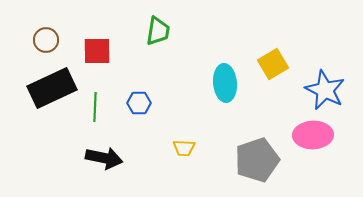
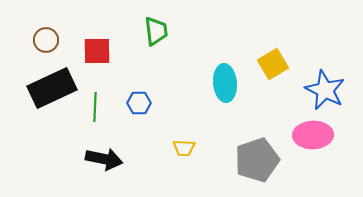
green trapezoid: moved 2 px left; rotated 16 degrees counterclockwise
black arrow: moved 1 px down
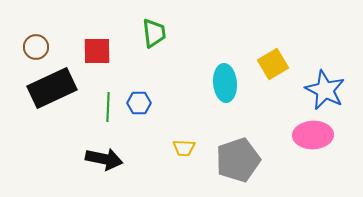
green trapezoid: moved 2 px left, 2 px down
brown circle: moved 10 px left, 7 px down
green line: moved 13 px right
gray pentagon: moved 19 px left
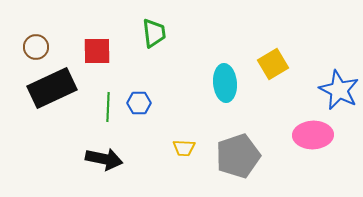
blue star: moved 14 px right
gray pentagon: moved 4 px up
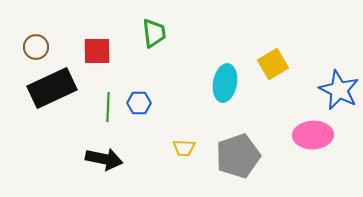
cyan ellipse: rotated 15 degrees clockwise
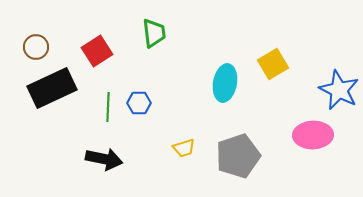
red square: rotated 32 degrees counterclockwise
yellow trapezoid: rotated 20 degrees counterclockwise
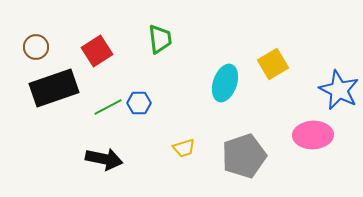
green trapezoid: moved 6 px right, 6 px down
cyan ellipse: rotated 9 degrees clockwise
black rectangle: moved 2 px right; rotated 6 degrees clockwise
green line: rotated 60 degrees clockwise
gray pentagon: moved 6 px right
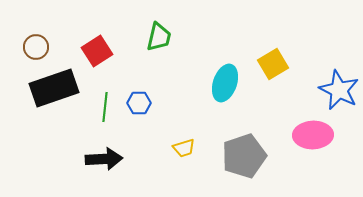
green trapezoid: moved 1 px left, 2 px up; rotated 20 degrees clockwise
green line: moved 3 px left; rotated 56 degrees counterclockwise
black arrow: rotated 15 degrees counterclockwise
